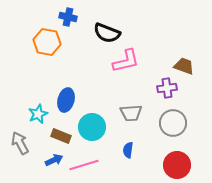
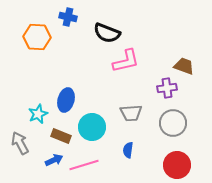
orange hexagon: moved 10 px left, 5 px up; rotated 8 degrees counterclockwise
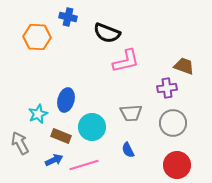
blue semicircle: rotated 35 degrees counterclockwise
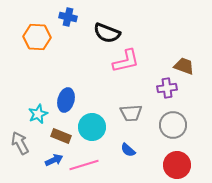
gray circle: moved 2 px down
blue semicircle: rotated 21 degrees counterclockwise
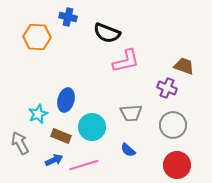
purple cross: rotated 30 degrees clockwise
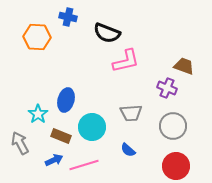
cyan star: rotated 12 degrees counterclockwise
gray circle: moved 1 px down
red circle: moved 1 px left, 1 px down
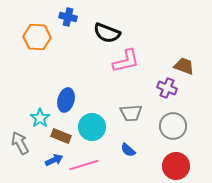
cyan star: moved 2 px right, 4 px down
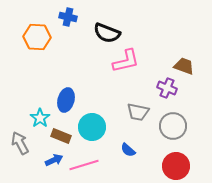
gray trapezoid: moved 7 px right, 1 px up; rotated 15 degrees clockwise
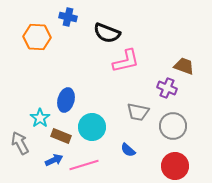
red circle: moved 1 px left
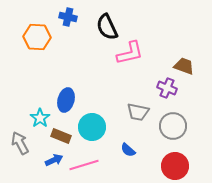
black semicircle: moved 6 px up; rotated 44 degrees clockwise
pink L-shape: moved 4 px right, 8 px up
